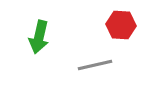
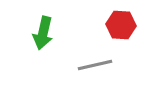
green arrow: moved 4 px right, 4 px up
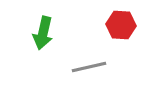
gray line: moved 6 px left, 2 px down
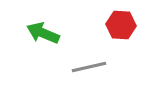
green arrow: rotated 100 degrees clockwise
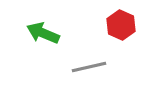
red hexagon: rotated 20 degrees clockwise
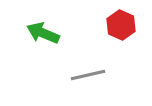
gray line: moved 1 px left, 8 px down
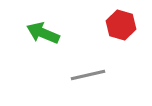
red hexagon: rotated 8 degrees counterclockwise
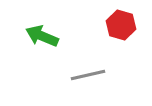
green arrow: moved 1 px left, 3 px down
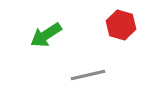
green arrow: moved 4 px right, 1 px up; rotated 56 degrees counterclockwise
